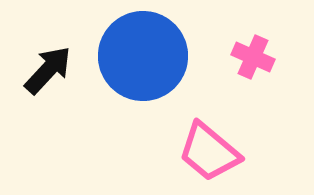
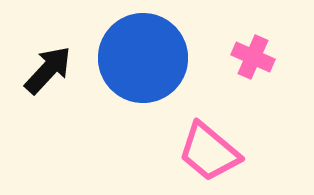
blue circle: moved 2 px down
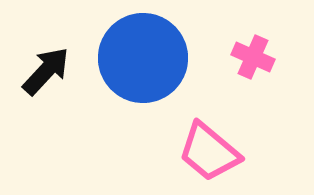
black arrow: moved 2 px left, 1 px down
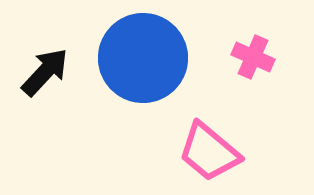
black arrow: moved 1 px left, 1 px down
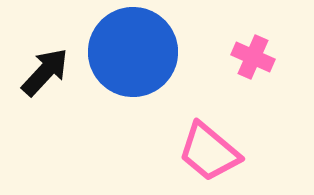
blue circle: moved 10 px left, 6 px up
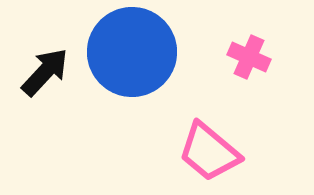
blue circle: moved 1 px left
pink cross: moved 4 px left
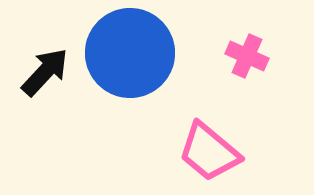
blue circle: moved 2 px left, 1 px down
pink cross: moved 2 px left, 1 px up
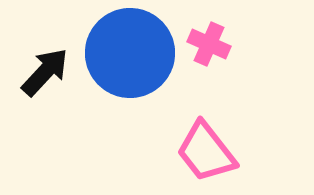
pink cross: moved 38 px left, 12 px up
pink trapezoid: moved 3 px left; rotated 12 degrees clockwise
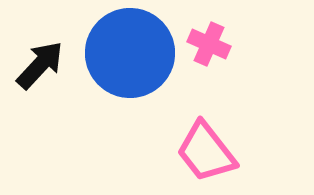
black arrow: moved 5 px left, 7 px up
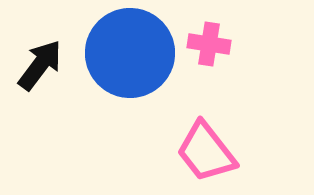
pink cross: rotated 15 degrees counterclockwise
black arrow: rotated 6 degrees counterclockwise
